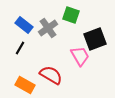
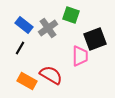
pink trapezoid: rotated 30 degrees clockwise
orange rectangle: moved 2 px right, 4 px up
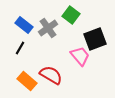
green square: rotated 18 degrees clockwise
pink trapezoid: rotated 40 degrees counterclockwise
orange rectangle: rotated 12 degrees clockwise
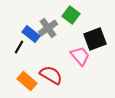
blue rectangle: moved 7 px right, 9 px down
black line: moved 1 px left, 1 px up
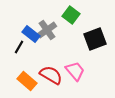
gray cross: moved 1 px left, 2 px down
pink trapezoid: moved 5 px left, 15 px down
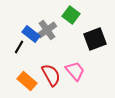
red semicircle: rotated 30 degrees clockwise
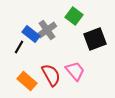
green square: moved 3 px right, 1 px down
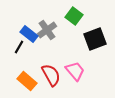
blue rectangle: moved 2 px left
